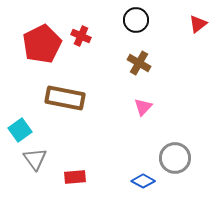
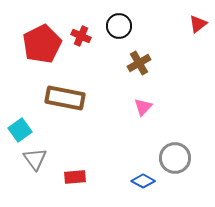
black circle: moved 17 px left, 6 px down
brown cross: rotated 30 degrees clockwise
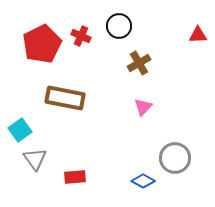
red triangle: moved 11 px down; rotated 36 degrees clockwise
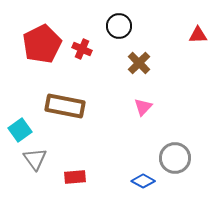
red cross: moved 1 px right, 13 px down
brown cross: rotated 15 degrees counterclockwise
brown rectangle: moved 8 px down
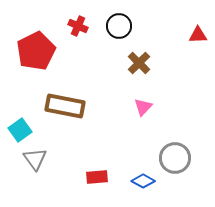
red pentagon: moved 6 px left, 7 px down
red cross: moved 4 px left, 23 px up
red rectangle: moved 22 px right
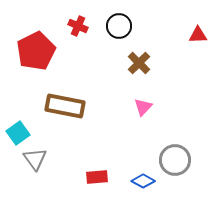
cyan square: moved 2 px left, 3 px down
gray circle: moved 2 px down
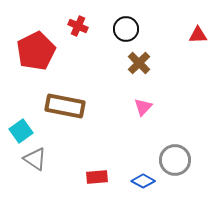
black circle: moved 7 px right, 3 px down
cyan square: moved 3 px right, 2 px up
gray triangle: rotated 20 degrees counterclockwise
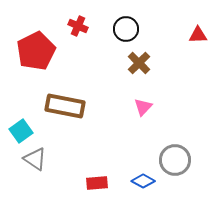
red rectangle: moved 6 px down
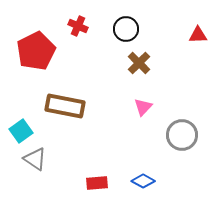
gray circle: moved 7 px right, 25 px up
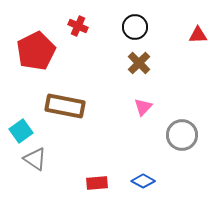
black circle: moved 9 px right, 2 px up
